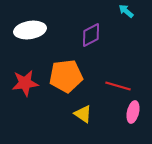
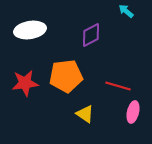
yellow triangle: moved 2 px right
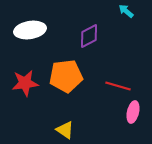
purple diamond: moved 2 px left, 1 px down
yellow triangle: moved 20 px left, 16 px down
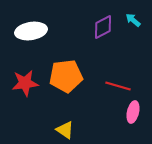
cyan arrow: moved 7 px right, 9 px down
white ellipse: moved 1 px right, 1 px down
purple diamond: moved 14 px right, 9 px up
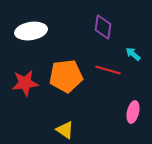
cyan arrow: moved 34 px down
purple diamond: rotated 55 degrees counterclockwise
red line: moved 10 px left, 16 px up
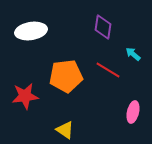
red line: rotated 15 degrees clockwise
red star: moved 13 px down
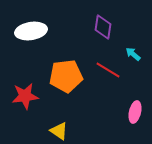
pink ellipse: moved 2 px right
yellow triangle: moved 6 px left, 1 px down
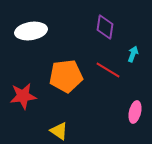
purple diamond: moved 2 px right
cyan arrow: rotated 70 degrees clockwise
red star: moved 2 px left
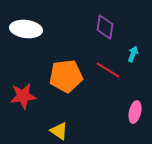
white ellipse: moved 5 px left, 2 px up; rotated 16 degrees clockwise
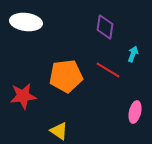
white ellipse: moved 7 px up
